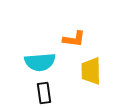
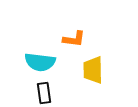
cyan semicircle: rotated 12 degrees clockwise
yellow trapezoid: moved 2 px right, 1 px up
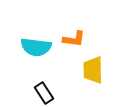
cyan semicircle: moved 4 px left, 15 px up
black rectangle: rotated 25 degrees counterclockwise
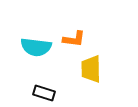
yellow trapezoid: moved 2 px left, 1 px up
black rectangle: rotated 40 degrees counterclockwise
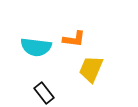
yellow trapezoid: rotated 24 degrees clockwise
black rectangle: rotated 35 degrees clockwise
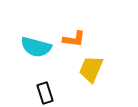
cyan semicircle: rotated 8 degrees clockwise
black rectangle: moved 1 px right; rotated 20 degrees clockwise
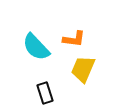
cyan semicircle: rotated 32 degrees clockwise
yellow trapezoid: moved 8 px left
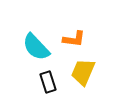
yellow trapezoid: moved 3 px down
black rectangle: moved 3 px right, 11 px up
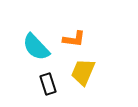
black rectangle: moved 2 px down
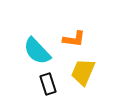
cyan semicircle: moved 1 px right, 4 px down
